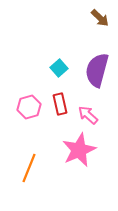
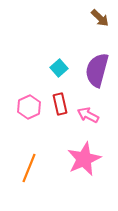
pink hexagon: rotated 10 degrees counterclockwise
pink arrow: rotated 15 degrees counterclockwise
pink star: moved 5 px right, 9 px down
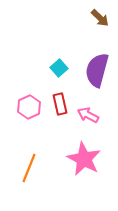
pink star: rotated 20 degrees counterclockwise
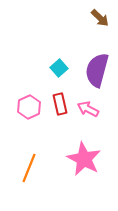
pink arrow: moved 6 px up
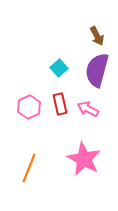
brown arrow: moved 3 px left, 18 px down; rotated 18 degrees clockwise
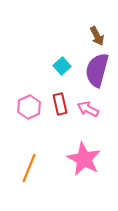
cyan square: moved 3 px right, 2 px up
